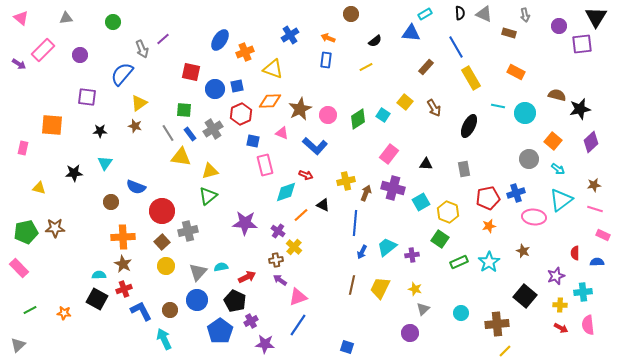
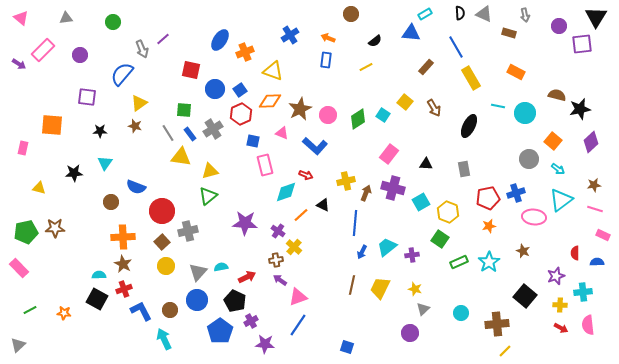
yellow triangle at (273, 69): moved 2 px down
red square at (191, 72): moved 2 px up
blue square at (237, 86): moved 3 px right, 4 px down; rotated 24 degrees counterclockwise
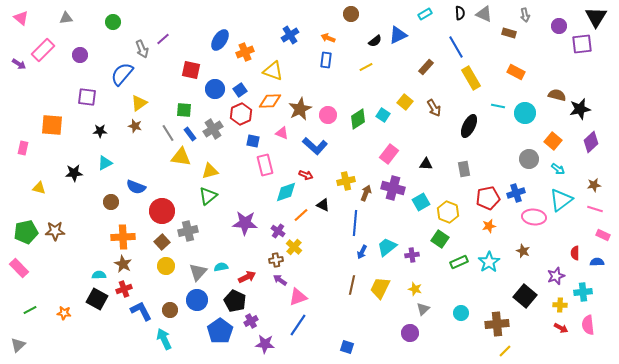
blue triangle at (411, 33): moved 13 px left, 2 px down; rotated 30 degrees counterclockwise
cyan triangle at (105, 163): rotated 28 degrees clockwise
brown star at (55, 228): moved 3 px down
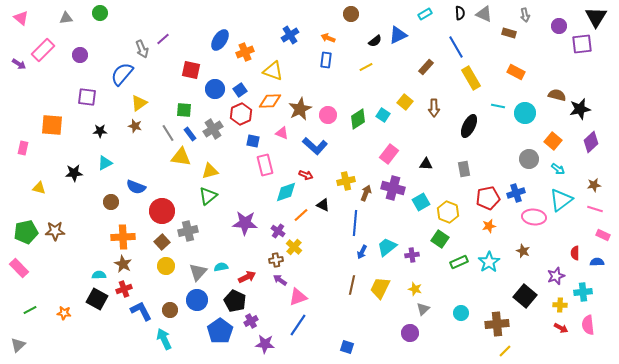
green circle at (113, 22): moved 13 px left, 9 px up
brown arrow at (434, 108): rotated 30 degrees clockwise
